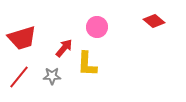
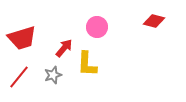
red diamond: rotated 25 degrees counterclockwise
gray star: moved 1 px right, 1 px up; rotated 18 degrees counterclockwise
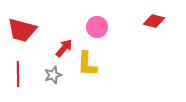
red trapezoid: moved 8 px up; rotated 32 degrees clockwise
red line: moved 1 px left, 3 px up; rotated 40 degrees counterclockwise
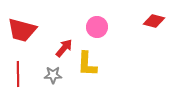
gray star: rotated 18 degrees clockwise
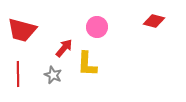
gray star: rotated 24 degrees clockwise
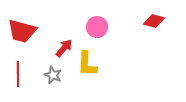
red trapezoid: moved 1 px down
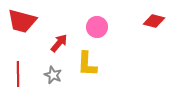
red trapezoid: moved 10 px up
red arrow: moved 5 px left, 5 px up
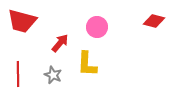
red arrow: moved 1 px right
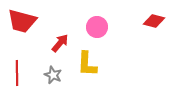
red line: moved 1 px left, 1 px up
